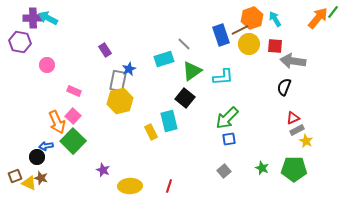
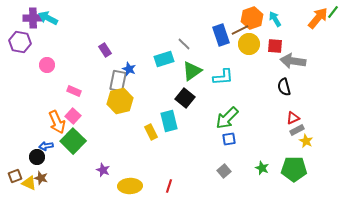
blue star at (129, 69): rotated 24 degrees counterclockwise
black semicircle at (284, 87): rotated 36 degrees counterclockwise
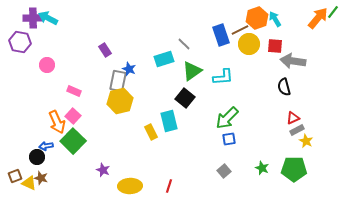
orange hexagon at (252, 18): moved 5 px right
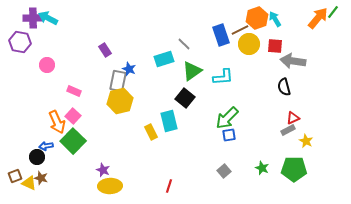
gray rectangle at (297, 130): moved 9 px left
blue square at (229, 139): moved 4 px up
yellow ellipse at (130, 186): moved 20 px left
